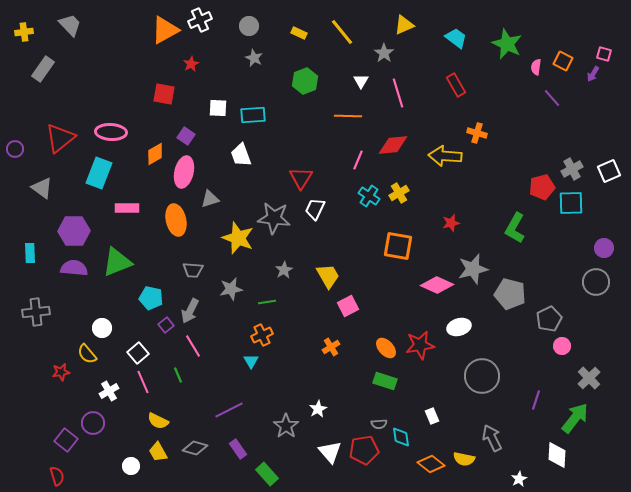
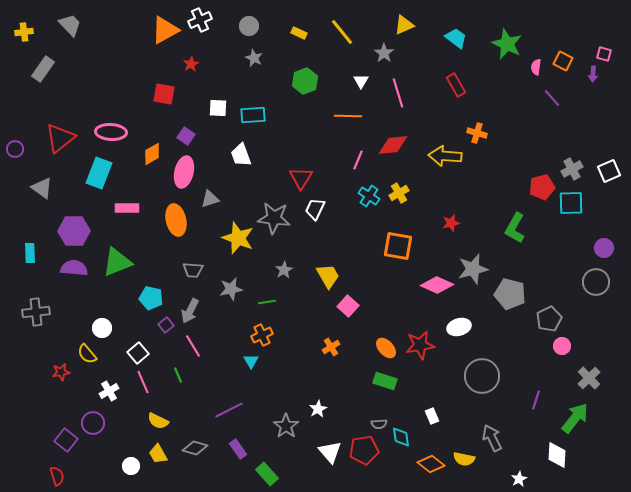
purple arrow at (593, 74): rotated 28 degrees counterclockwise
orange diamond at (155, 154): moved 3 px left
pink square at (348, 306): rotated 20 degrees counterclockwise
yellow trapezoid at (158, 452): moved 2 px down
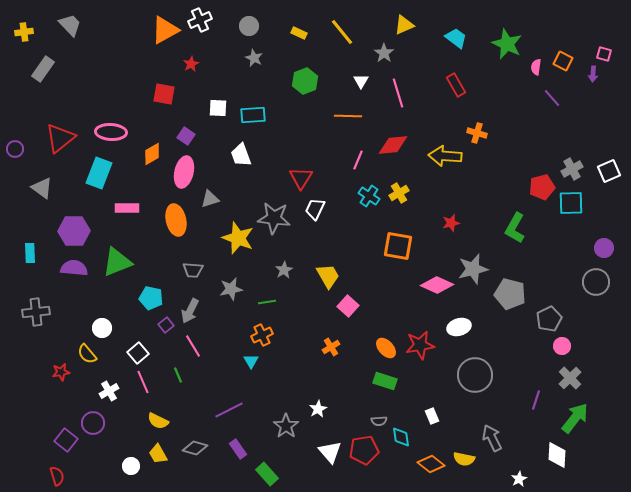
gray circle at (482, 376): moved 7 px left, 1 px up
gray cross at (589, 378): moved 19 px left
gray semicircle at (379, 424): moved 3 px up
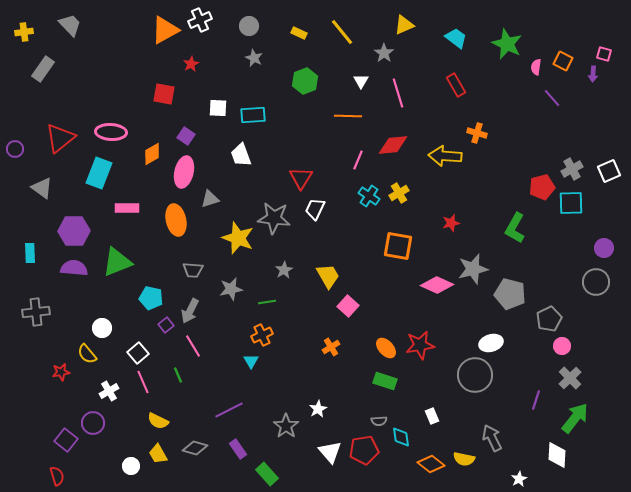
white ellipse at (459, 327): moved 32 px right, 16 px down
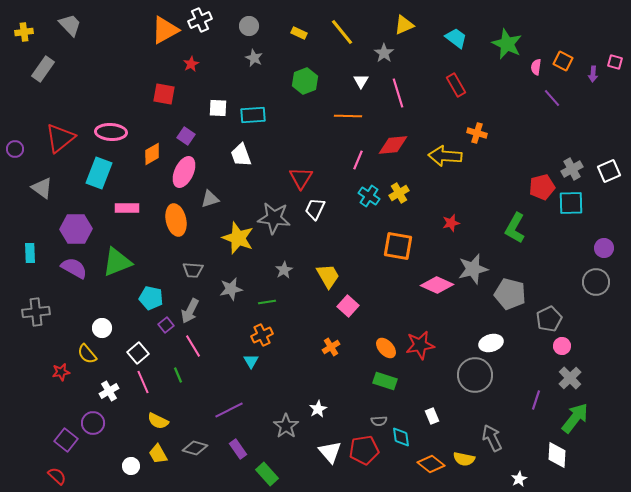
pink square at (604, 54): moved 11 px right, 8 px down
pink ellipse at (184, 172): rotated 12 degrees clockwise
purple hexagon at (74, 231): moved 2 px right, 2 px up
purple semicircle at (74, 268): rotated 24 degrees clockwise
red semicircle at (57, 476): rotated 30 degrees counterclockwise
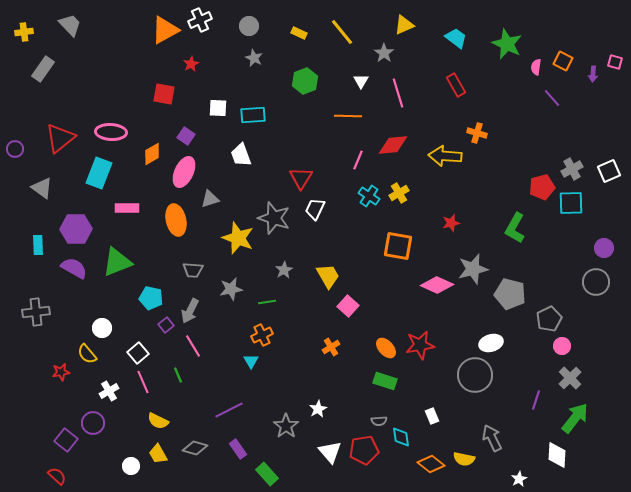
gray star at (274, 218): rotated 12 degrees clockwise
cyan rectangle at (30, 253): moved 8 px right, 8 px up
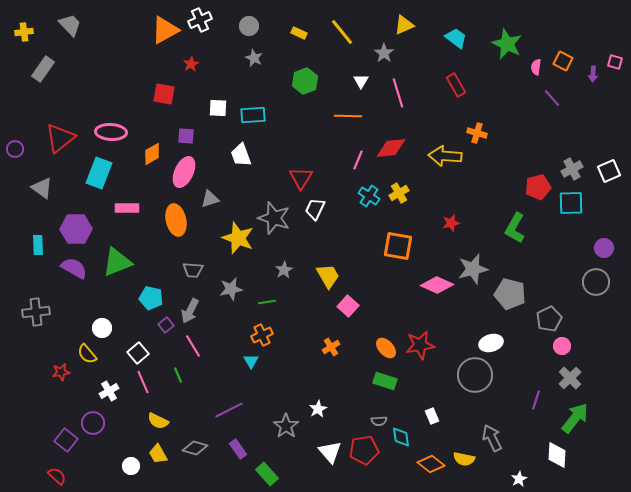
purple square at (186, 136): rotated 30 degrees counterclockwise
red diamond at (393, 145): moved 2 px left, 3 px down
red pentagon at (542, 187): moved 4 px left
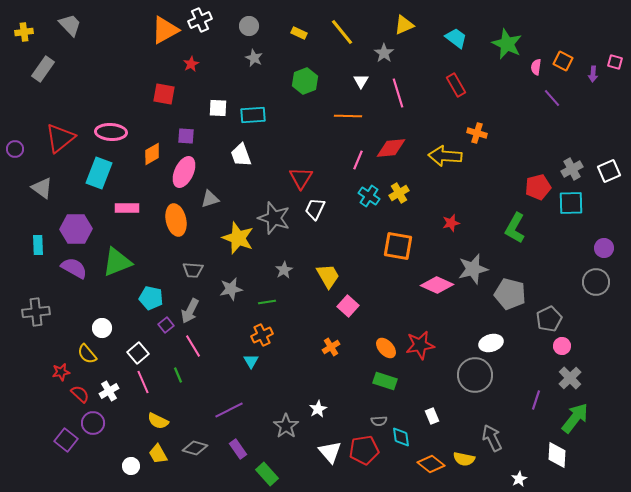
red semicircle at (57, 476): moved 23 px right, 82 px up
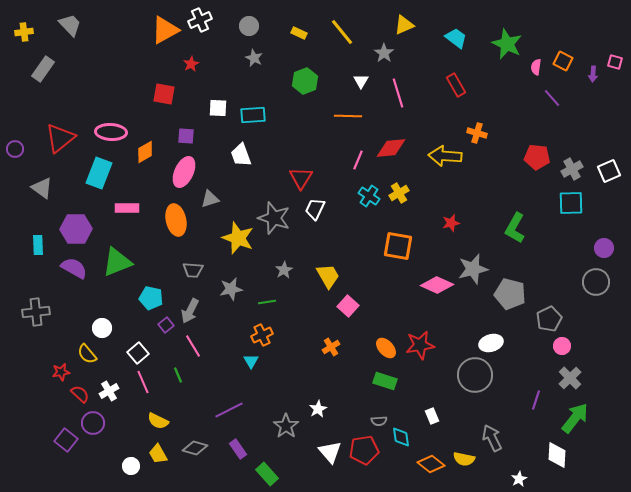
orange diamond at (152, 154): moved 7 px left, 2 px up
red pentagon at (538, 187): moved 1 px left, 30 px up; rotated 20 degrees clockwise
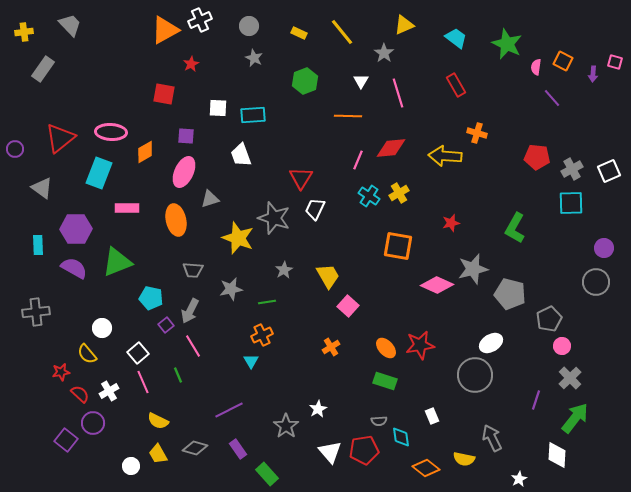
white ellipse at (491, 343): rotated 15 degrees counterclockwise
orange diamond at (431, 464): moved 5 px left, 4 px down
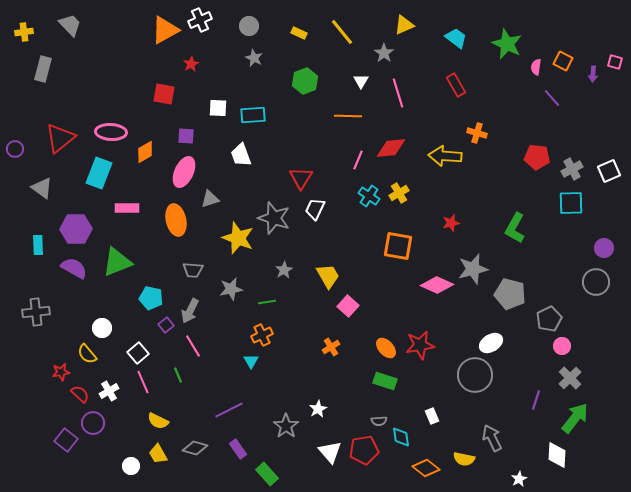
gray rectangle at (43, 69): rotated 20 degrees counterclockwise
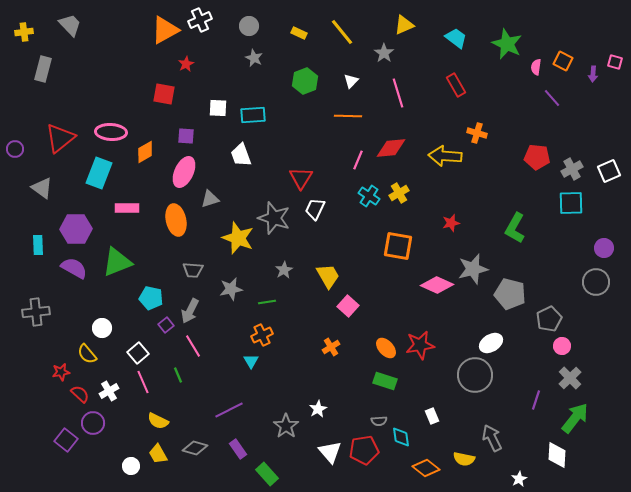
red star at (191, 64): moved 5 px left
white triangle at (361, 81): moved 10 px left; rotated 14 degrees clockwise
